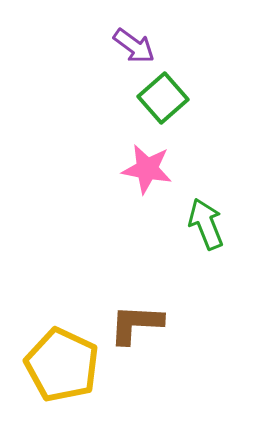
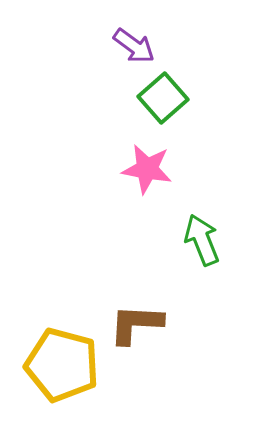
green arrow: moved 4 px left, 16 px down
yellow pentagon: rotated 10 degrees counterclockwise
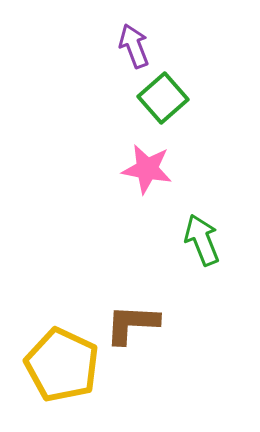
purple arrow: rotated 147 degrees counterclockwise
brown L-shape: moved 4 px left
yellow pentagon: rotated 10 degrees clockwise
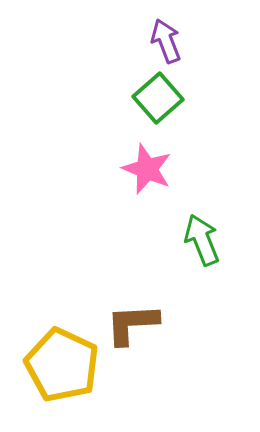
purple arrow: moved 32 px right, 5 px up
green square: moved 5 px left
pink star: rotated 12 degrees clockwise
brown L-shape: rotated 6 degrees counterclockwise
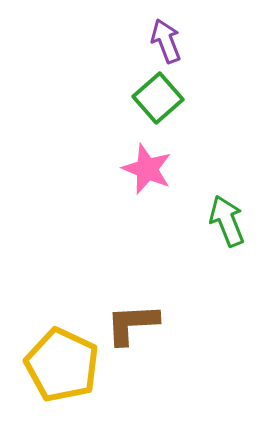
green arrow: moved 25 px right, 19 px up
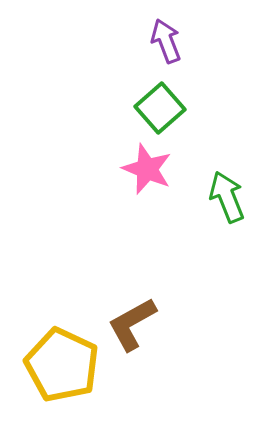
green square: moved 2 px right, 10 px down
green arrow: moved 24 px up
brown L-shape: rotated 26 degrees counterclockwise
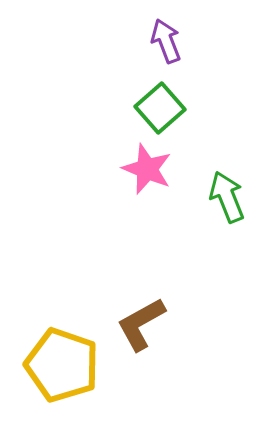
brown L-shape: moved 9 px right
yellow pentagon: rotated 6 degrees counterclockwise
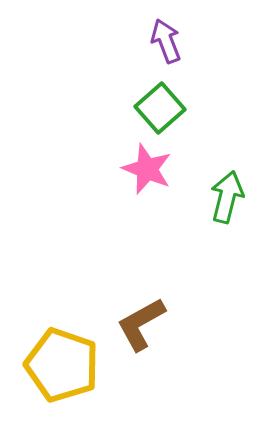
green arrow: rotated 36 degrees clockwise
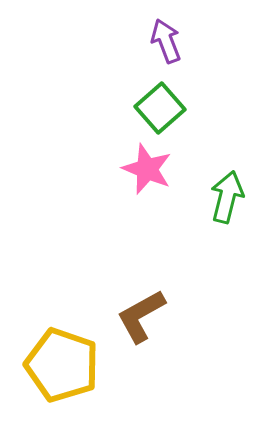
brown L-shape: moved 8 px up
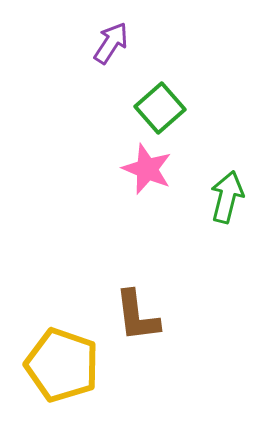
purple arrow: moved 55 px left, 2 px down; rotated 54 degrees clockwise
brown L-shape: moved 4 px left; rotated 68 degrees counterclockwise
